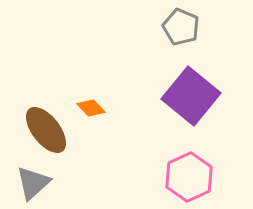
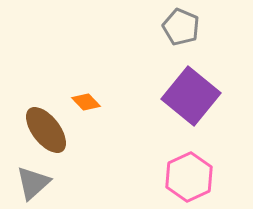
orange diamond: moved 5 px left, 6 px up
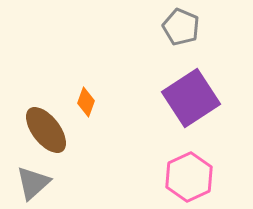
purple square: moved 2 px down; rotated 18 degrees clockwise
orange diamond: rotated 64 degrees clockwise
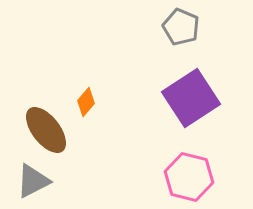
orange diamond: rotated 20 degrees clockwise
pink hexagon: rotated 21 degrees counterclockwise
gray triangle: moved 2 px up; rotated 15 degrees clockwise
